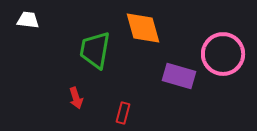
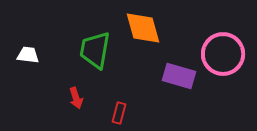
white trapezoid: moved 35 px down
red rectangle: moved 4 px left
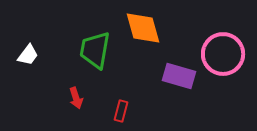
white trapezoid: rotated 120 degrees clockwise
red rectangle: moved 2 px right, 2 px up
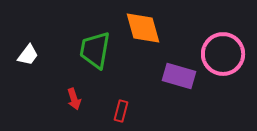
red arrow: moved 2 px left, 1 px down
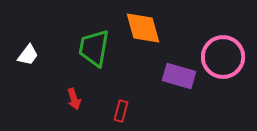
green trapezoid: moved 1 px left, 2 px up
pink circle: moved 3 px down
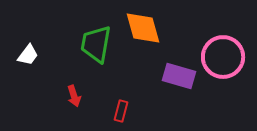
green trapezoid: moved 2 px right, 4 px up
red arrow: moved 3 px up
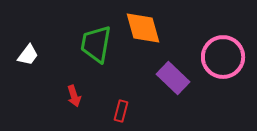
purple rectangle: moved 6 px left, 2 px down; rotated 28 degrees clockwise
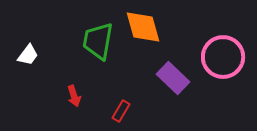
orange diamond: moved 1 px up
green trapezoid: moved 2 px right, 3 px up
red rectangle: rotated 15 degrees clockwise
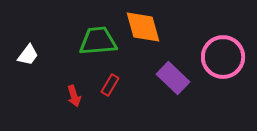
green trapezoid: rotated 75 degrees clockwise
red rectangle: moved 11 px left, 26 px up
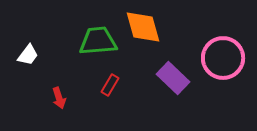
pink circle: moved 1 px down
red arrow: moved 15 px left, 2 px down
